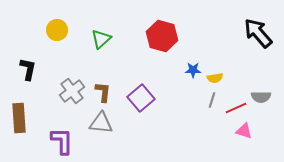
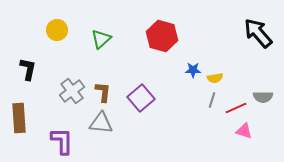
gray semicircle: moved 2 px right
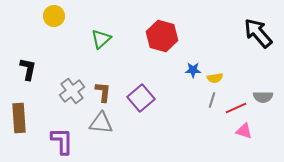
yellow circle: moved 3 px left, 14 px up
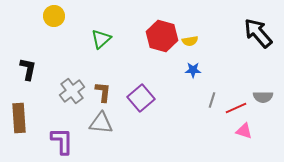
yellow semicircle: moved 25 px left, 37 px up
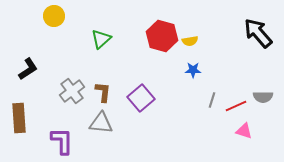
black L-shape: rotated 45 degrees clockwise
red line: moved 2 px up
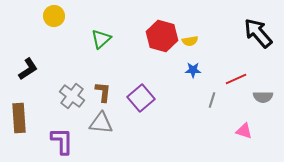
gray cross: moved 5 px down; rotated 15 degrees counterclockwise
red line: moved 27 px up
